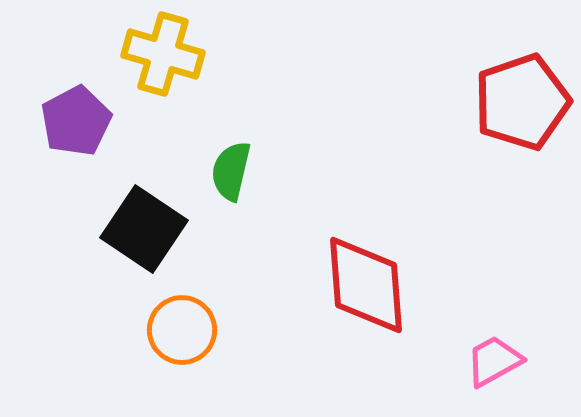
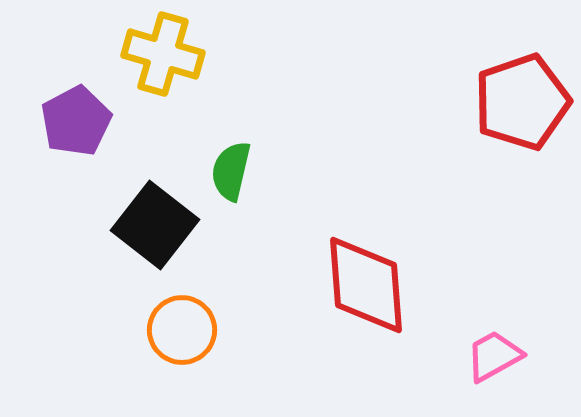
black square: moved 11 px right, 4 px up; rotated 4 degrees clockwise
pink trapezoid: moved 5 px up
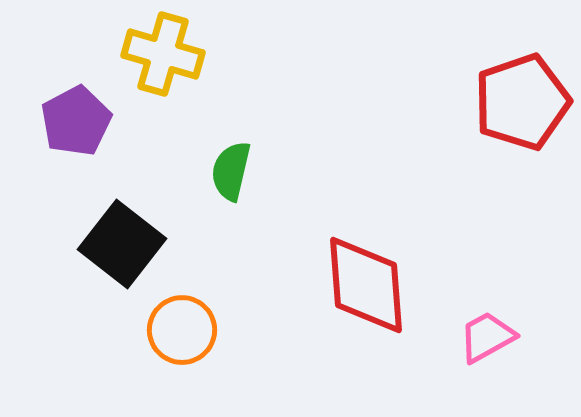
black square: moved 33 px left, 19 px down
pink trapezoid: moved 7 px left, 19 px up
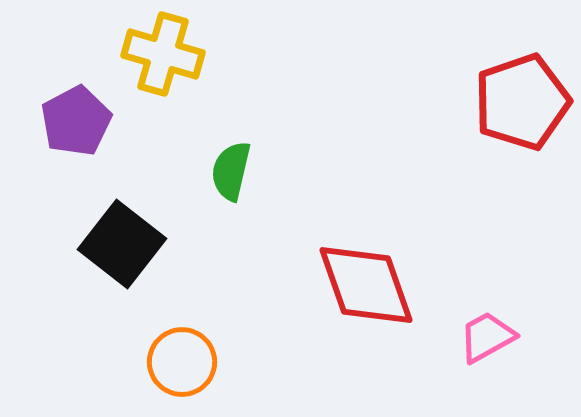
red diamond: rotated 15 degrees counterclockwise
orange circle: moved 32 px down
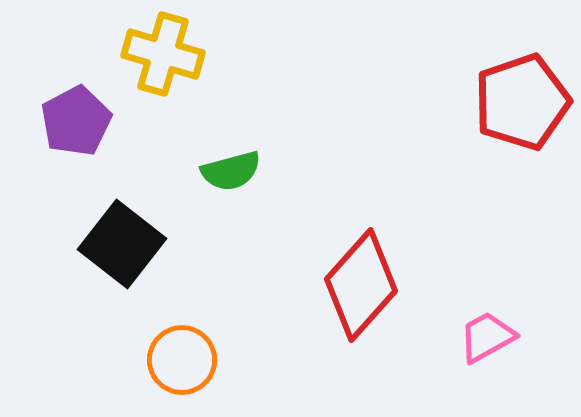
green semicircle: rotated 118 degrees counterclockwise
red diamond: moved 5 px left; rotated 61 degrees clockwise
orange circle: moved 2 px up
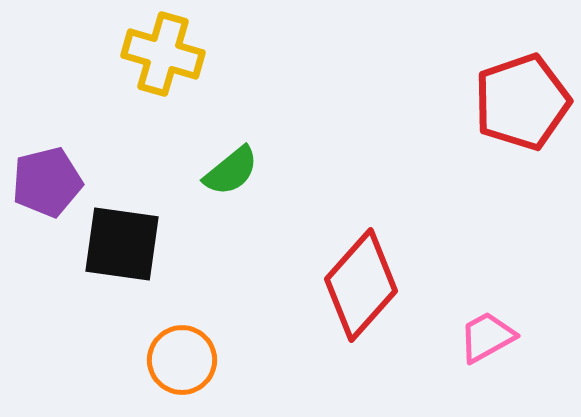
purple pentagon: moved 29 px left, 61 px down; rotated 14 degrees clockwise
green semicircle: rotated 24 degrees counterclockwise
black square: rotated 30 degrees counterclockwise
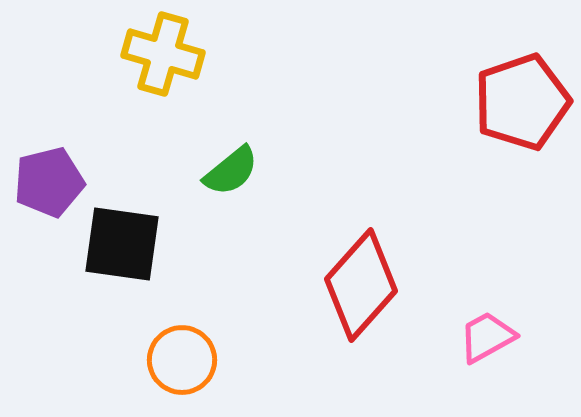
purple pentagon: moved 2 px right
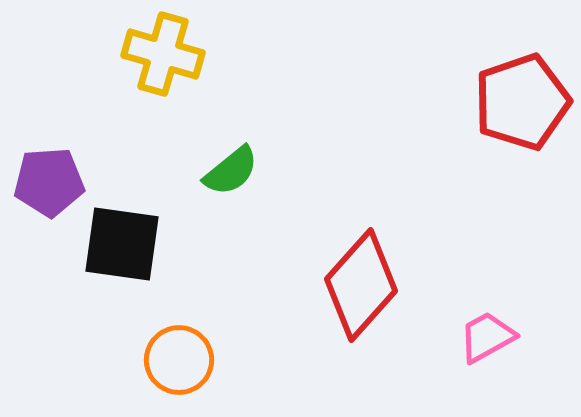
purple pentagon: rotated 10 degrees clockwise
orange circle: moved 3 px left
